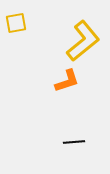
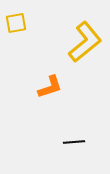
yellow L-shape: moved 2 px right, 1 px down
orange L-shape: moved 17 px left, 6 px down
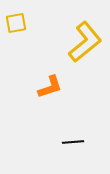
black line: moved 1 px left
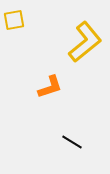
yellow square: moved 2 px left, 3 px up
black line: moved 1 px left; rotated 35 degrees clockwise
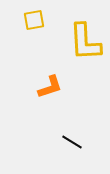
yellow square: moved 20 px right
yellow L-shape: rotated 126 degrees clockwise
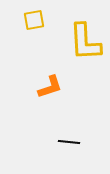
black line: moved 3 px left; rotated 25 degrees counterclockwise
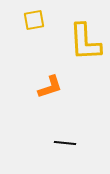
black line: moved 4 px left, 1 px down
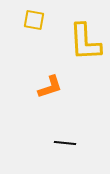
yellow square: rotated 20 degrees clockwise
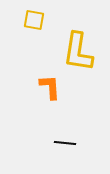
yellow L-shape: moved 7 px left, 10 px down; rotated 12 degrees clockwise
orange L-shape: rotated 76 degrees counterclockwise
